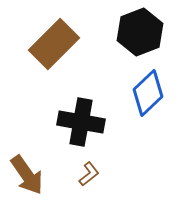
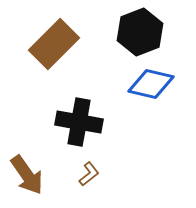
blue diamond: moved 3 px right, 9 px up; rotated 57 degrees clockwise
black cross: moved 2 px left
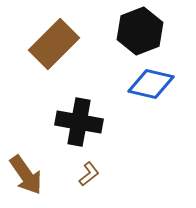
black hexagon: moved 1 px up
brown arrow: moved 1 px left
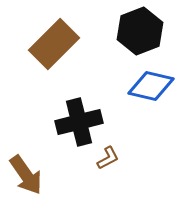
blue diamond: moved 2 px down
black cross: rotated 24 degrees counterclockwise
brown L-shape: moved 19 px right, 16 px up; rotated 10 degrees clockwise
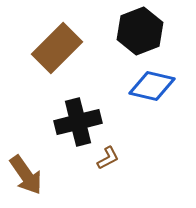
brown rectangle: moved 3 px right, 4 px down
blue diamond: moved 1 px right
black cross: moved 1 px left
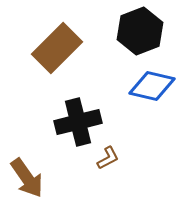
brown arrow: moved 1 px right, 3 px down
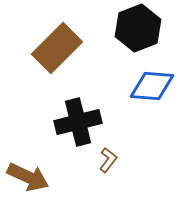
black hexagon: moved 2 px left, 3 px up
blue diamond: rotated 9 degrees counterclockwise
brown L-shape: moved 2 px down; rotated 25 degrees counterclockwise
brown arrow: moved 1 px right, 1 px up; rotated 30 degrees counterclockwise
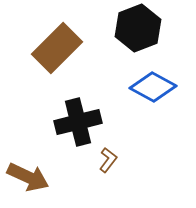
blue diamond: moved 1 px right, 1 px down; rotated 24 degrees clockwise
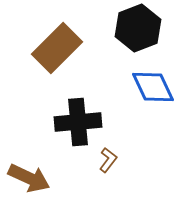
blue diamond: rotated 36 degrees clockwise
black cross: rotated 9 degrees clockwise
brown arrow: moved 1 px right, 1 px down
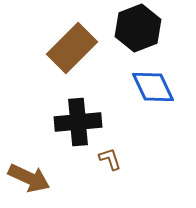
brown rectangle: moved 15 px right
brown L-shape: moved 2 px right, 1 px up; rotated 55 degrees counterclockwise
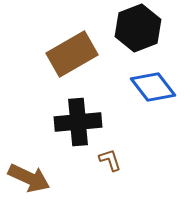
brown rectangle: moved 6 px down; rotated 15 degrees clockwise
blue diamond: rotated 12 degrees counterclockwise
brown L-shape: moved 1 px down
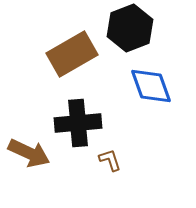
black hexagon: moved 8 px left
blue diamond: moved 2 px left, 1 px up; rotated 18 degrees clockwise
black cross: moved 1 px down
brown arrow: moved 25 px up
